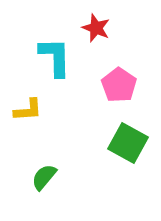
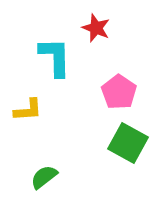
pink pentagon: moved 7 px down
green semicircle: rotated 12 degrees clockwise
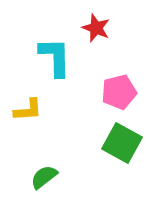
pink pentagon: rotated 24 degrees clockwise
green square: moved 6 px left
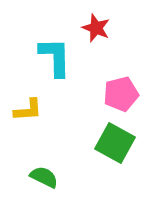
pink pentagon: moved 2 px right, 2 px down
green square: moved 7 px left
green semicircle: rotated 64 degrees clockwise
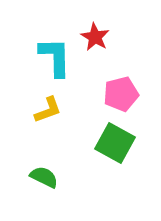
red star: moved 1 px left, 9 px down; rotated 8 degrees clockwise
yellow L-shape: moved 20 px right; rotated 16 degrees counterclockwise
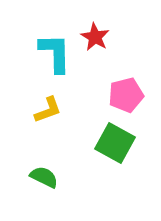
cyan L-shape: moved 4 px up
pink pentagon: moved 5 px right, 1 px down
